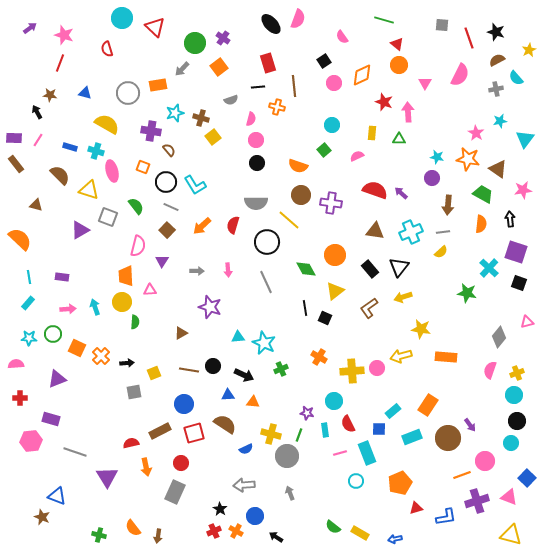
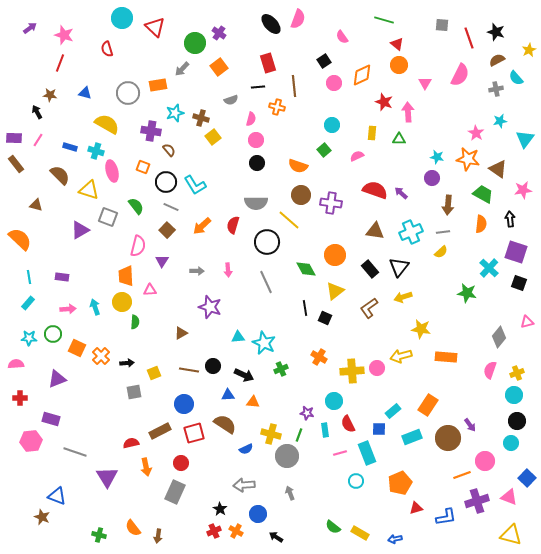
purple cross at (223, 38): moved 4 px left, 5 px up
blue circle at (255, 516): moved 3 px right, 2 px up
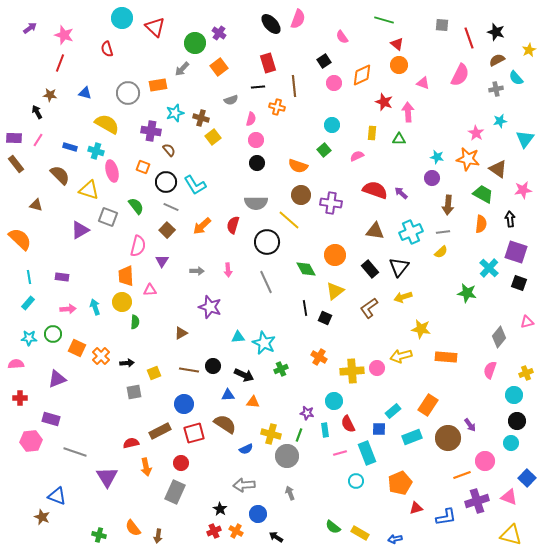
pink triangle at (425, 83): moved 2 px left; rotated 40 degrees counterclockwise
yellow cross at (517, 373): moved 9 px right
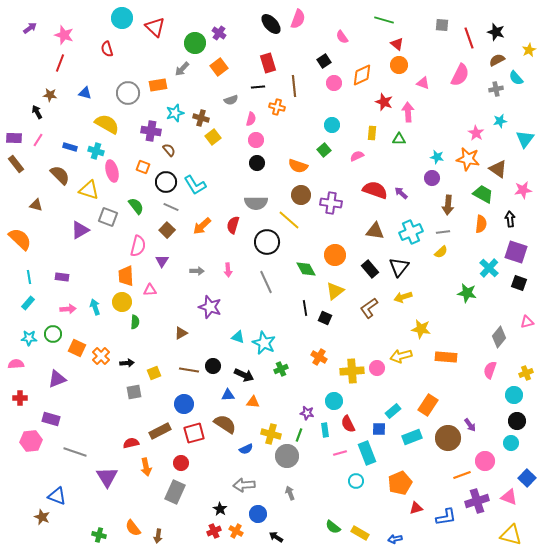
cyan triangle at (238, 337): rotated 24 degrees clockwise
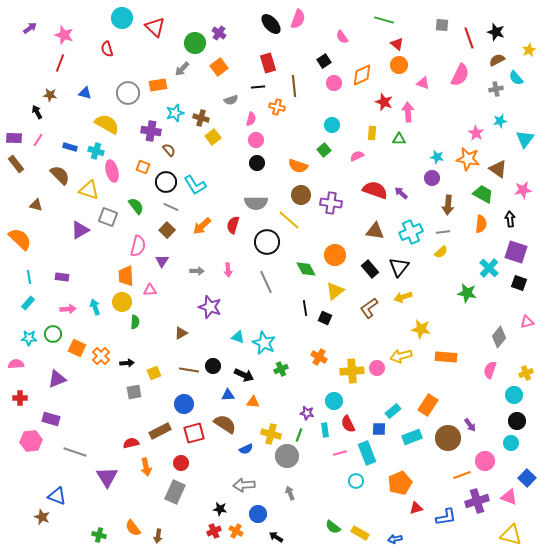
black star at (220, 509): rotated 24 degrees counterclockwise
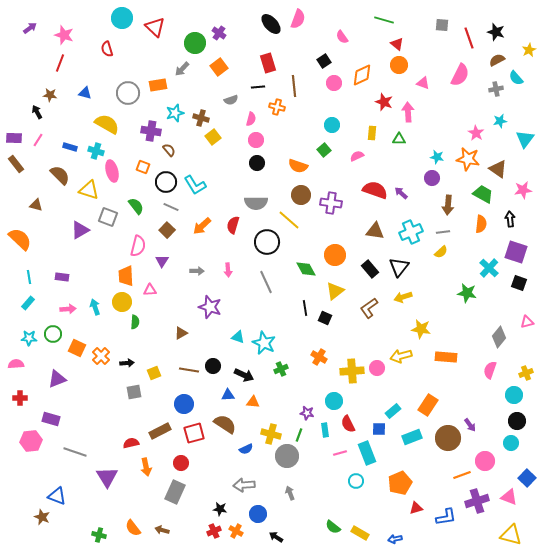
brown arrow at (158, 536): moved 4 px right, 6 px up; rotated 96 degrees clockwise
